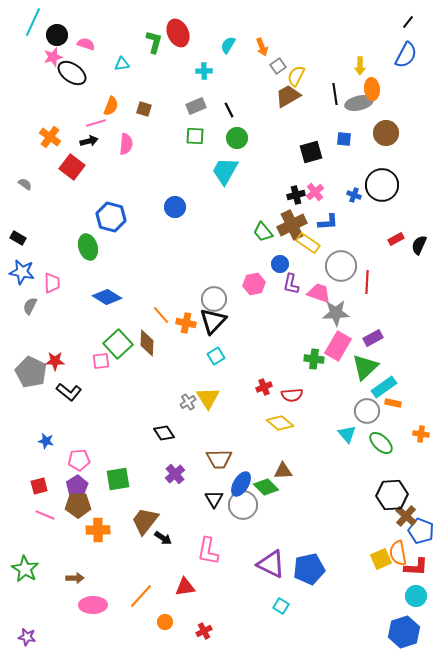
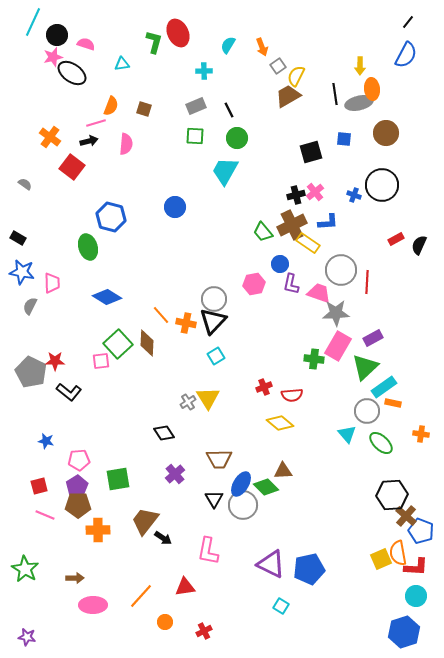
gray circle at (341, 266): moved 4 px down
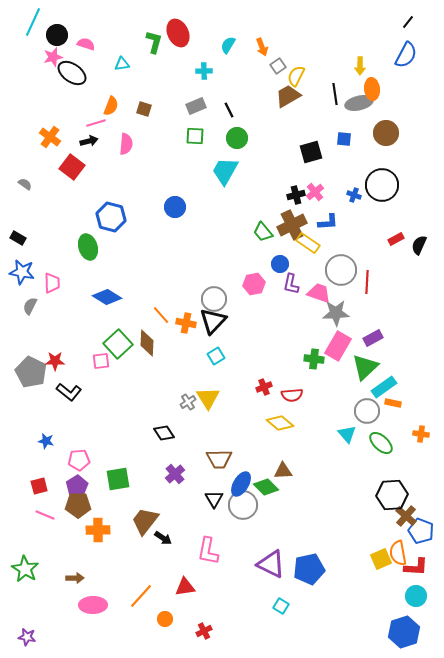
orange circle at (165, 622): moved 3 px up
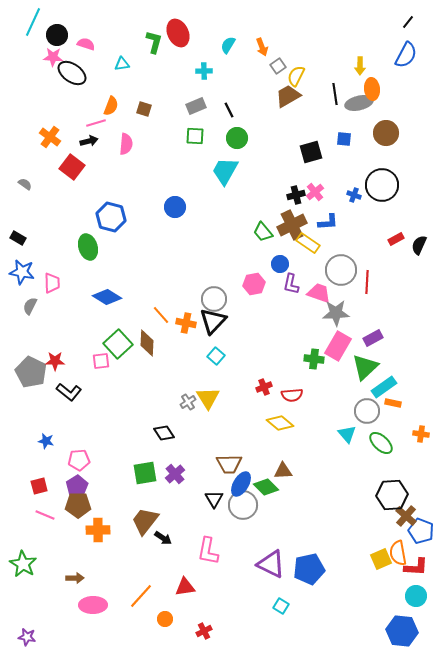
pink star at (53, 57): rotated 18 degrees clockwise
cyan square at (216, 356): rotated 18 degrees counterclockwise
brown trapezoid at (219, 459): moved 10 px right, 5 px down
green square at (118, 479): moved 27 px right, 6 px up
green star at (25, 569): moved 2 px left, 5 px up
blue hexagon at (404, 632): moved 2 px left, 1 px up; rotated 24 degrees clockwise
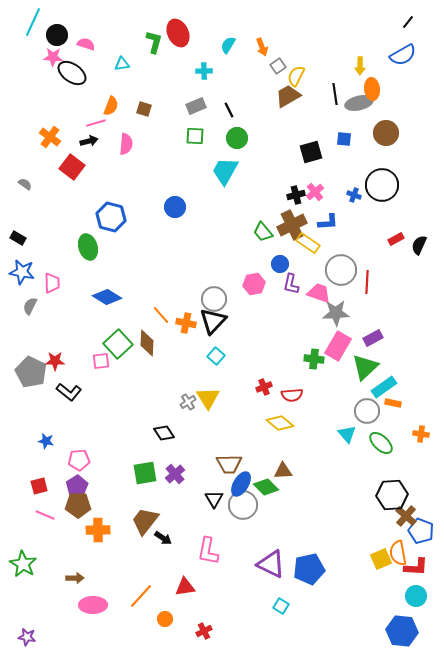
blue semicircle at (406, 55): moved 3 px left; rotated 32 degrees clockwise
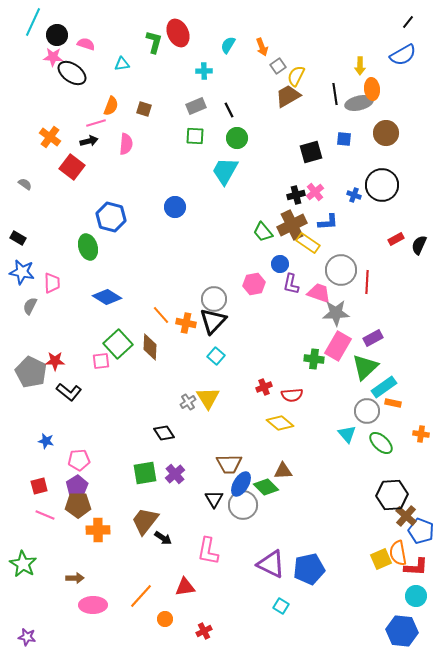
brown diamond at (147, 343): moved 3 px right, 4 px down
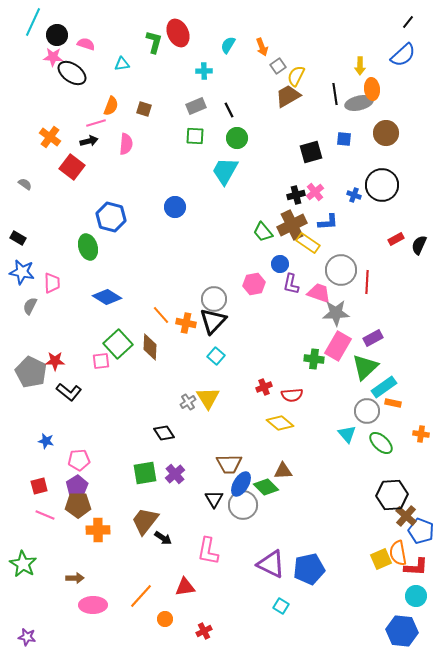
blue semicircle at (403, 55): rotated 12 degrees counterclockwise
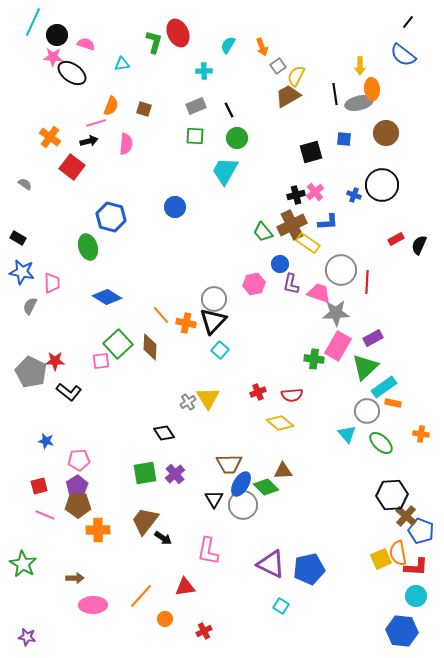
blue semicircle at (403, 55): rotated 80 degrees clockwise
cyan square at (216, 356): moved 4 px right, 6 px up
red cross at (264, 387): moved 6 px left, 5 px down
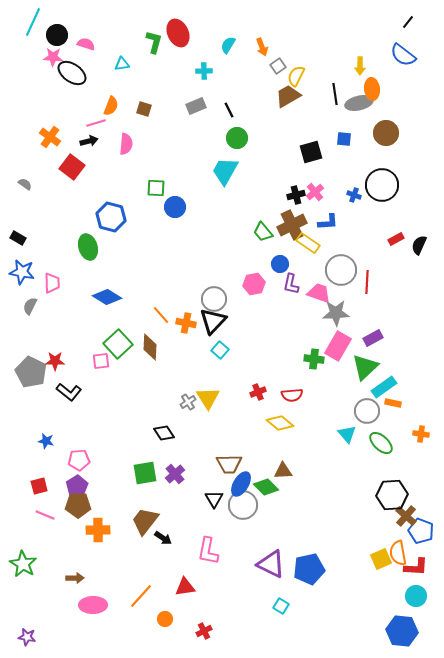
green square at (195, 136): moved 39 px left, 52 px down
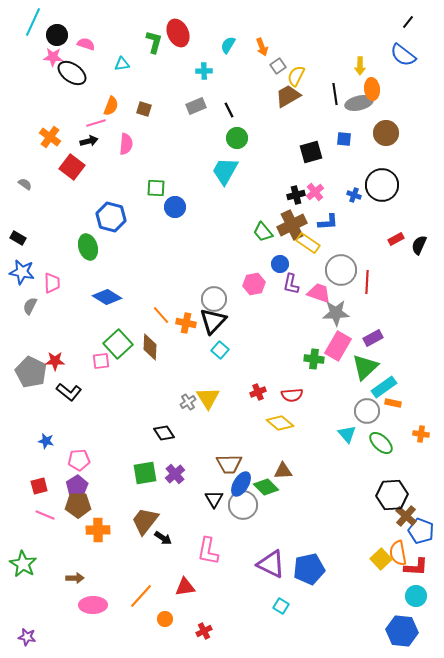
yellow square at (381, 559): rotated 20 degrees counterclockwise
